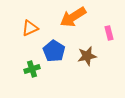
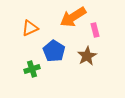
pink rectangle: moved 14 px left, 3 px up
brown star: rotated 18 degrees counterclockwise
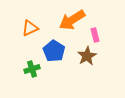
orange arrow: moved 1 px left, 3 px down
pink rectangle: moved 5 px down
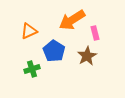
orange triangle: moved 1 px left, 3 px down
pink rectangle: moved 2 px up
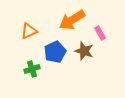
pink rectangle: moved 5 px right; rotated 16 degrees counterclockwise
blue pentagon: moved 1 px right, 1 px down; rotated 15 degrees clockwise
brown star: moved 3 px left, 5 px up; rotated 24 degrees counterclockwise
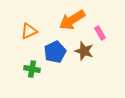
green cross: rotated 28 degrees clockwise
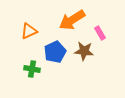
brown star: rotated 12 degrees counterclockwise
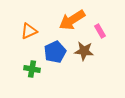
pink rectangle: moved 2 px up
